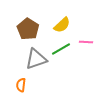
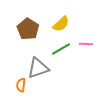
yellow semicircle: moved 1 px left, 1 px up
pink line: moved 2 px down
gray triangle: moved 2 px right, 9 px down
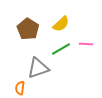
orange semicircle: moved 1 px left, 3 px down
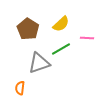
pink line: moved 1 px right, 6 px up
gray triangle: moved 1 px right, 5 px up
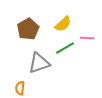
yellow semicircle: moved 2 px right
brown pentagon: rotated 10 degrees clockwise
green line: moved 4 px right, 1 px up
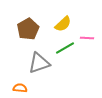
orange semicircle: rotated 88 degrees clockwise
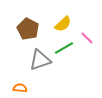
brown pentagon: rotated 15 degrees counterclockwise
pink line: rotated 40 degrees clockwise
green line: moved 1 px left
gray triangle: moved 1 px right, 3 px up
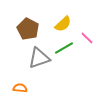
gray triangle: moved 1 px left, 2 px up
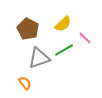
pink line: moved 2 px left
green line: moved 2 px down
orange semicircle: moved 5 px right, 5 px up; rotated 48 degrees clockwise
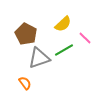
brown pentagon: moved 2 px left, 5 px down
